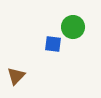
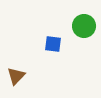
green circle: moved 11 px right, 1 px up
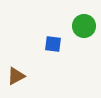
brown triangle: rotated 18 degrees clockwise
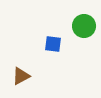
brown triangle: moved 5 px right
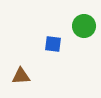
brown triangle: rotated 24 degrees clockwise
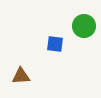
blue square: moved 2 px right
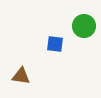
brown triangle: rotated 12 degrees clockwise
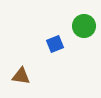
blue square: rotated 30 degrees counterclockwise
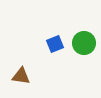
green circle: moved 17 px down
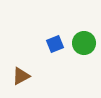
brown triangle: rotated 36 degrees counterclockwise
